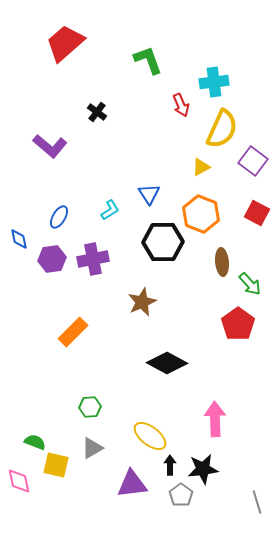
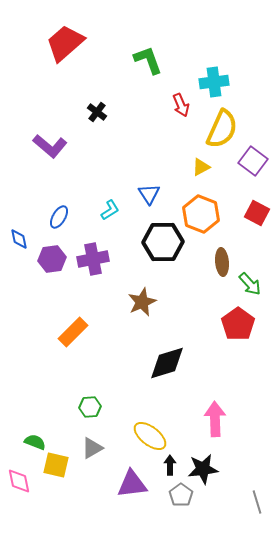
black diamond: rotated 45 degrees counterclockwise
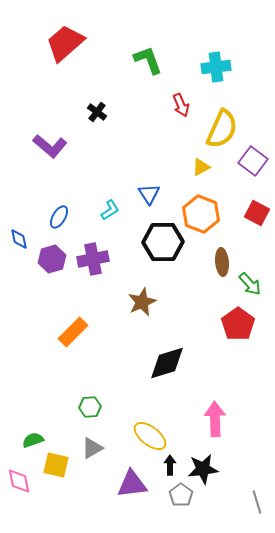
cyan cross: moved 2 px right, 15 px up
purple hexagon: rotated 8 degrees counterclockwise
green semicircle: moved 2 px left, 2 px up; rotated 40 degrees counterclockwise
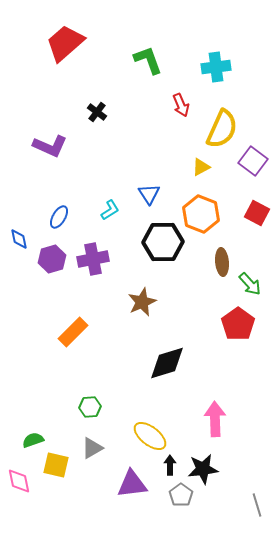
purple L-shape: rotated 16 degrees counterclockwise
gray line: moved 3 px down
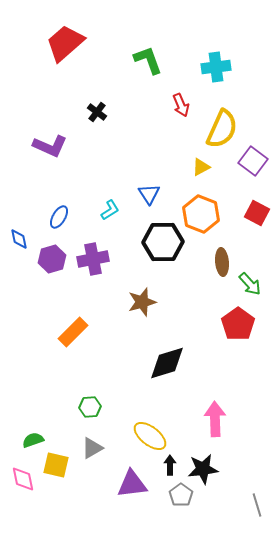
brown star: rotated 8 degrees clockwise
pink diamond: moved 4 px right, 2 px up
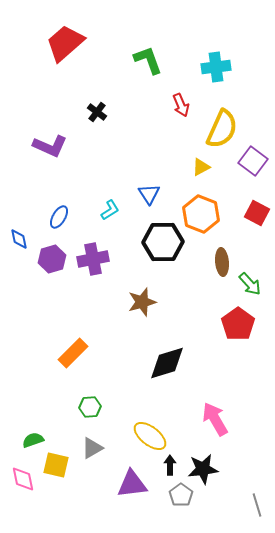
orange rectangle: moved 21 px down
pink arrow: rotated 28 degrees counterclockwise
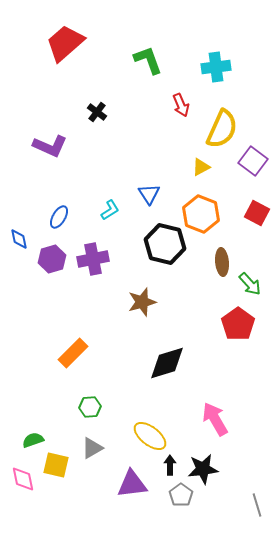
black hexagon: moved 2 px right, 2 px down; rotated 15 degrees clockwise
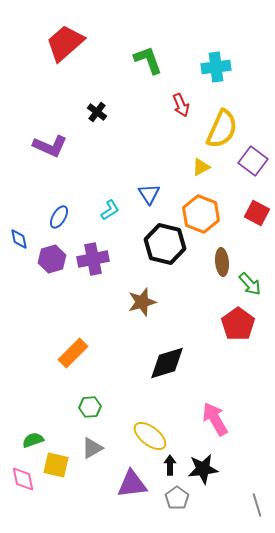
gray pentagon: moved 4 px left, 3 px down
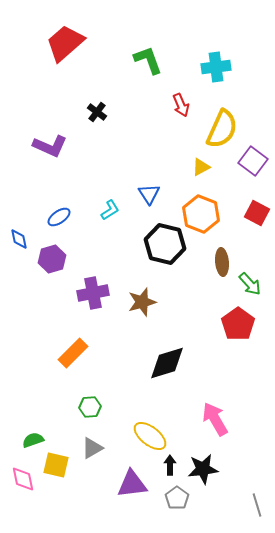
blue ellipse: rotated 25 degrees clockwise
purple cross: moved 34 px down
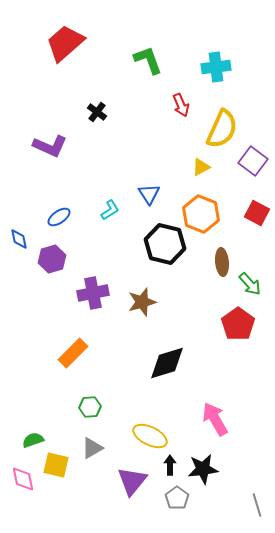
yellow ellipse: rotated 12 degrees counterclockwise
purple triangle: moved 3 px up; rotated 44 degrees counterclockwise
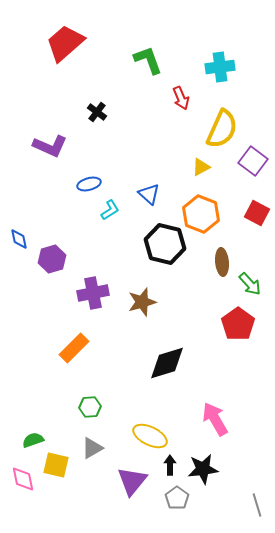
cyan cross: moved 4 px right
red arrow: moved 7 px up
blue triangle: rotated 15 degrees counterclockwise
blue ellipse: moved 30 px right, 33 px up; rotated 20 degrees clockwise
orange rectangle: moved 1 px right, 5 px up
